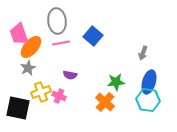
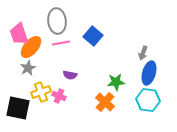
blue ellipse: moved 9 px up
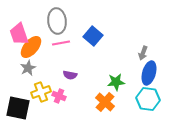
cyan hexagon: moved 1 px up
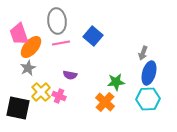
yellow cross: rotated 24 degrees counterclockwise
cyan hexagon: rotated 10 degrees counterclockwise
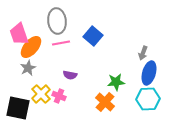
yellow cross: moved 2 px down
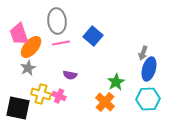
blue ellipse: moved 4 px up
green star: rotated 24 degrees counterclockwise
yellow cross: rotated 30 degrees counterclockwise
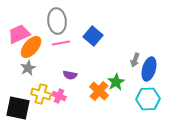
pink trapezoid: rotated 85 degrees clockwise
gray arrow: moved 8 px left, 7 px down
orange cross: moved 6 px left, 11 px up
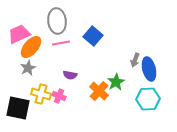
blue ellipse: rotated 30 degrees counterclockwise
